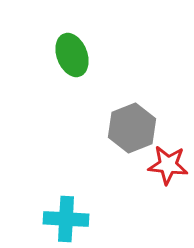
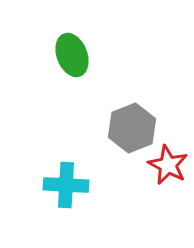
red star: rotated 21 degrees clockwise
cyan cross: moved 34 px up
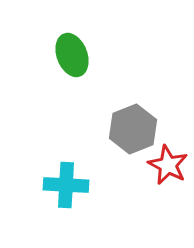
gray hexagon: moved 1 px right, 1 px down
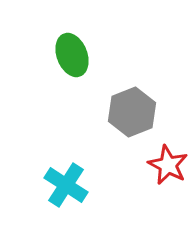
gray hexagon: moved 1 px left, 17 px up
cyan cross: rotated 30 degrees clockwise
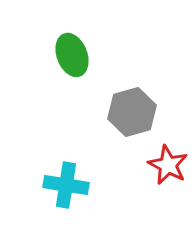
gray hexagon: rotated 6 degrees clockwise
cyan cross: rotated 24 degrees counterclockwise
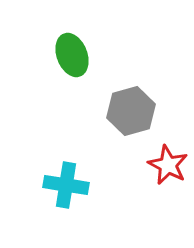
gray hexagon: moved 1 px left, 1 px up
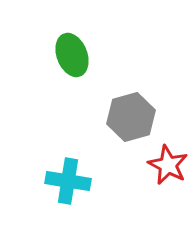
gray hexagon: moved 6 px down
cyan cross: moved 2 px right, 4 px up
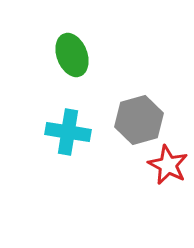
gray hexagon: moved 8 px right, 3 px down
cyan cross: moved 49 px up
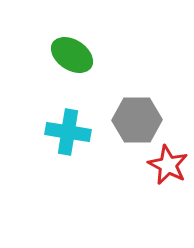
green ellipse: rotated 36 degrees counterclockwise
gray hexagon: moved 2 px left; rotated 15 degrees clockwise
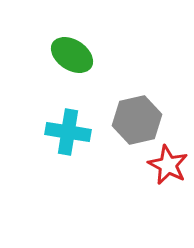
gray hexagon: rotated 12 degrees counterclockwise
